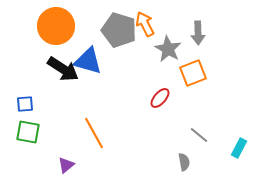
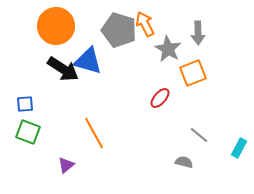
green square: rotated 10 degrees clockwise
gray semicircle: rotated 66 degrees counterclockwise
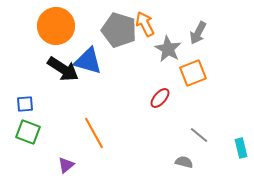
gray arrow: rotated 30 degrees clockwise
cyan rectangle: moved 2 px right; rotated 42 degrees counterclockwise
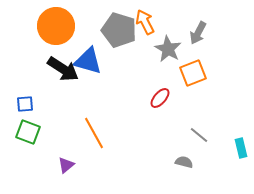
orange arrow: moved 2 px up
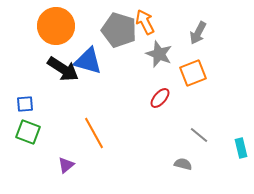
gray star: moved 9 px left, 5 px down; rotated 8 degrees counterclockwise
gray semicircle: moved 1 px left, 2 px down
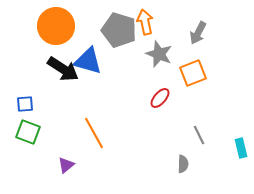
orange arrow: rotated 15 degrees clockwise
gray line: rotated 24 degrees clockwise
gray semicircle: rotated 78 degrees clockwise
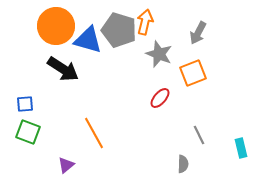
orange arrow: rotated 25 degrees clockwise
blue triangle: moved 21 px up
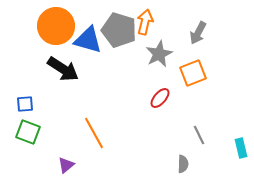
gray star: rotated 24 degrees clockwise
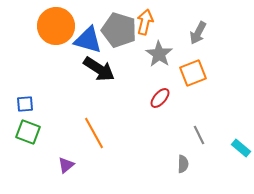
gray star: rotated 12 degrees counterclockwise
black arrow: moved 36 px right
cyan rectangle: rotated 36 degrees counterclockwise
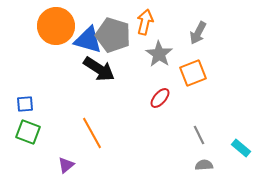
gray pentagon: moved 6 px left, 5 px down
orange line: moved 2 px left
gray semicircle: moved 21 px right, 1 px down; rotated 96 degrees counterclockwise
